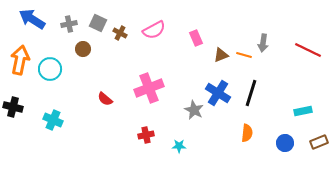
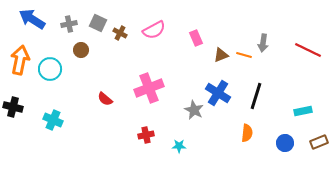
brown circle: moved 2 px left, 1 px down
black line: moved 5 px right, 3 px down
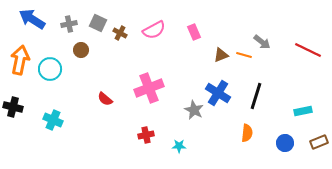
pink rectangle: moved 2 px left, 6 px up
gray arrow: moved 1 px left, 1 px up; rotated 60 degrees counterclockwise
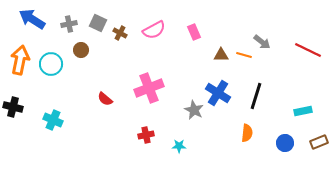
brown triangle: rotated 21 degrees clockwise
cyan circle: moved 1 px right, 5 px up
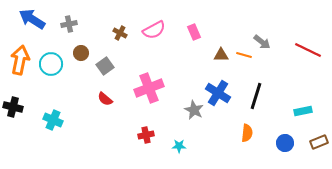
gray square: moved 7 px right, 43 px down; rotated 30 degrees clockwise
brown circle: moved 3 px down
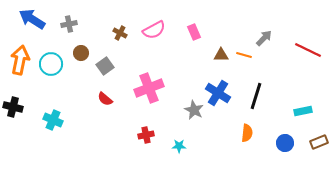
gray arrow: moved 2 px right, 4 px up; rotated 84 degrees counterclockwise
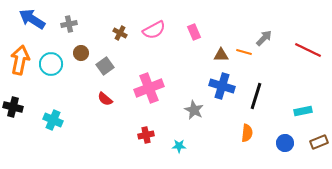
orange line: moved 3 px up
blue cross: moved 4 px right, 7 px up; rotated 15 degrees counterclockwise
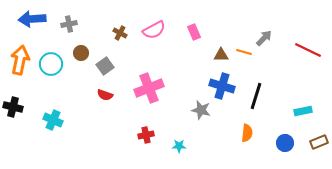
blue arrow: rotated 36 degrees counterclockwise
red semicircle: moved 4 px up; rotated 21 degrees counterclockwise
gray star: moved 7 px right; rotated 12 degrees counterclockwise
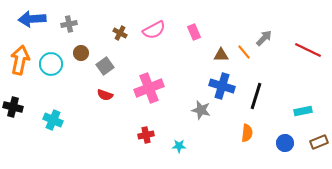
orange line: rotated 35 degrees clockwise
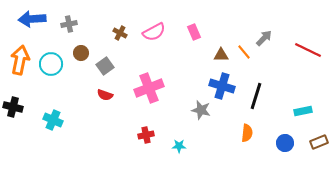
pink semicircle: moved 2 px down
